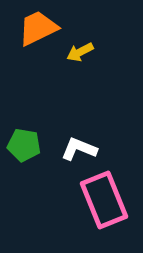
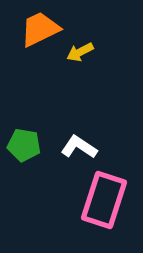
orange trapezoid: moved 2 px right, 1 px down
white L-shape: moved 2 px up; rotated 12 degrees clockwise
pink rectangle: rotated 40 degrees clockwise
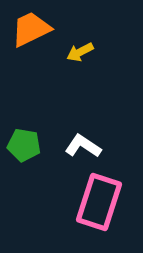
orange trapezoid: moved 9 px left
white L-shape: moved 4 px right, 1 px up
pink rectangle: moved 5 px left, 2 px down
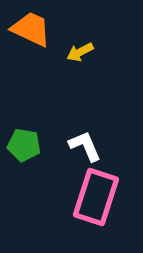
orange trapezoid: rotated 51 degrees clockwise
white L-shape: moved 2 px right; rotated 33 degrees clockwise
pink rectangle: moved 3 px left, 5 px up
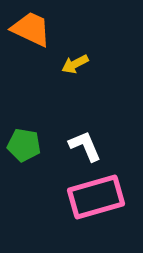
yellow arrow: moved 5 px left, 12 px down
pink rectangle: rotated 56 degrees clockwise
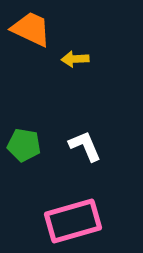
yellow arrow: moved 5 px up; rotated 24 degrees clockwise
pink rectangle: moved 23 px left, 24 px down
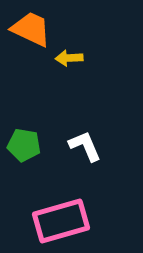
yellow arrow: moved 6 px left, 1 px up
pink rectangle: moved 12 px left
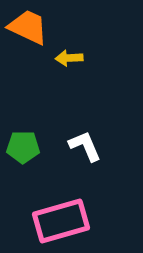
orange trapezoid: moved 3 px left, 2 px up
green pentagon: moved 1 px left, 2 px down; rotated 8 degrees counterclockwise
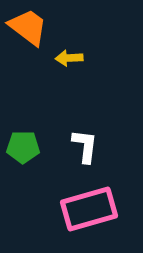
orange trapezoid: rotated 12 degrees clockwise
white L-shape: rotated 30 degrees clockwise
pink rectangle: moved 28 px right, 12 px up
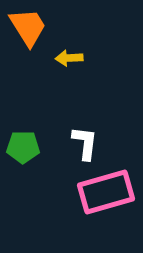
orange trapezoid: rotated 21 degrees clockwise
white L-shape: moved 3 px up
pink rectangle: moved 17 px right, 17 px up
